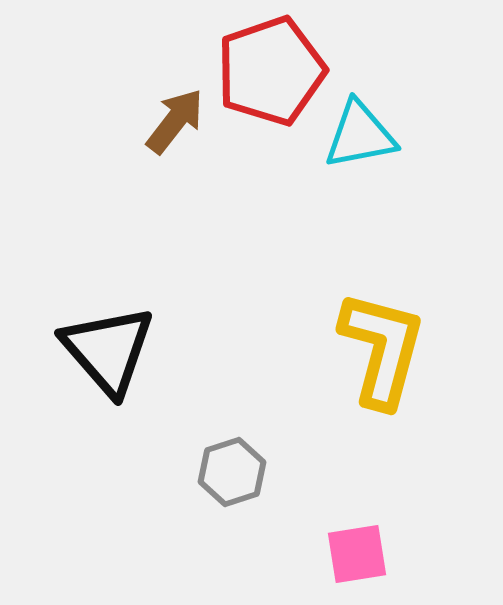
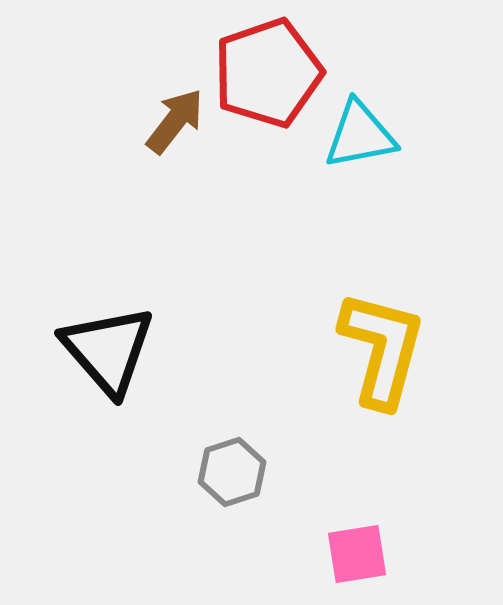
red pentagon: moved 3 px left, 2 px down
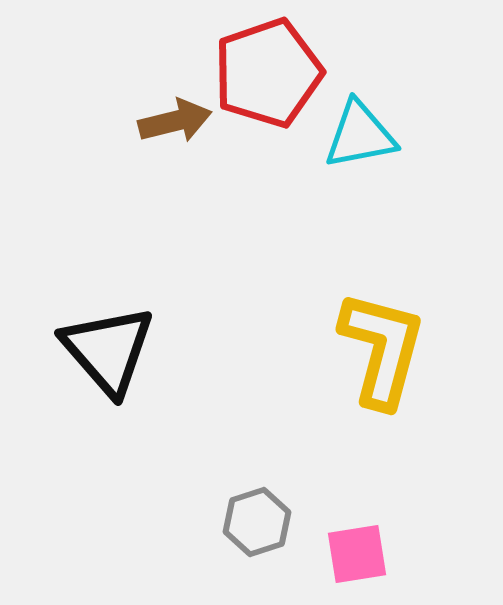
brown arrow: rotated 38 degrees clockwise
gray hexagon: moved 25 px right, 50 px down
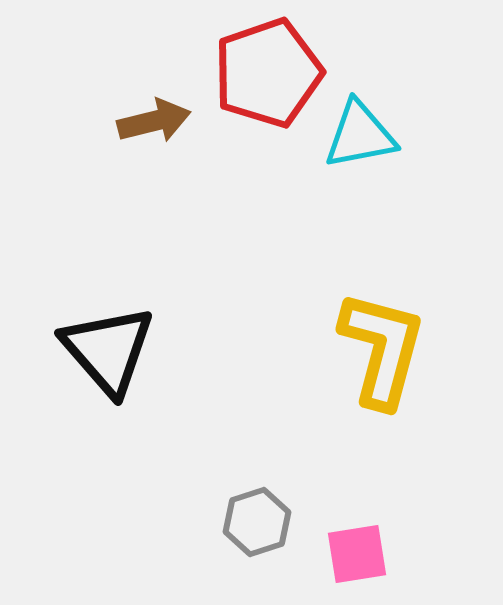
brown arrow: moved 21 px left
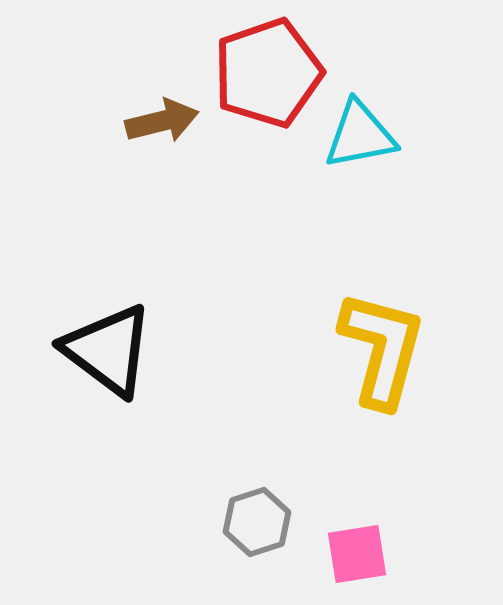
brown arrow: moved 8 px right
black triangle: rotated 12 degrees counterclockwise
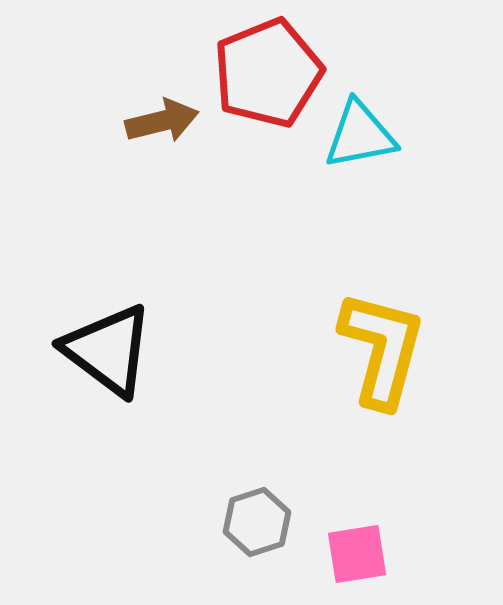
red pentagon: rotated 3 degrees counterclockwise
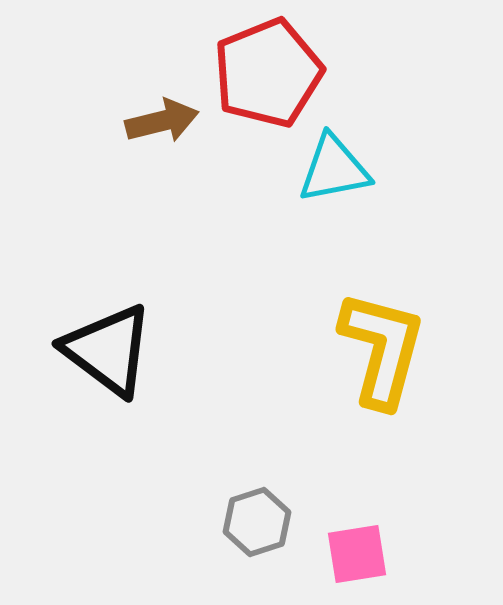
cyan triangle: moved 26 px left, 34 px down
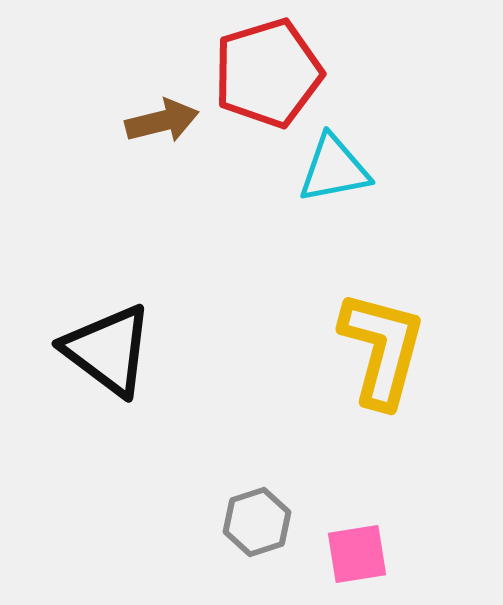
red pentagon: rotated 5 degrees clockwise
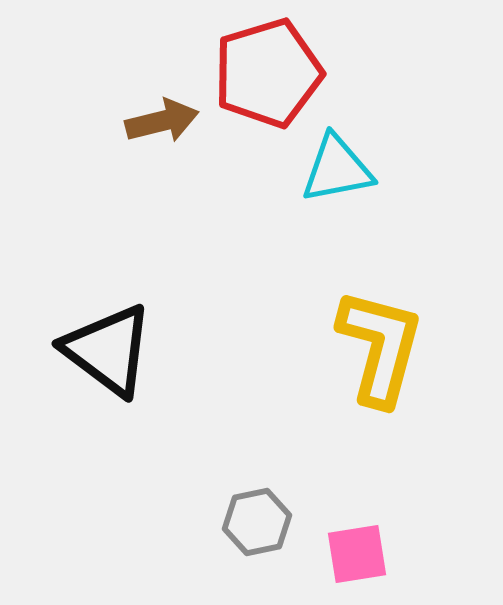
cyan triangle: moved 3 px right
yellow L-shape: moved 2 px left, 2 px up
gray hexagon: rotated 6 degrees clockwise
